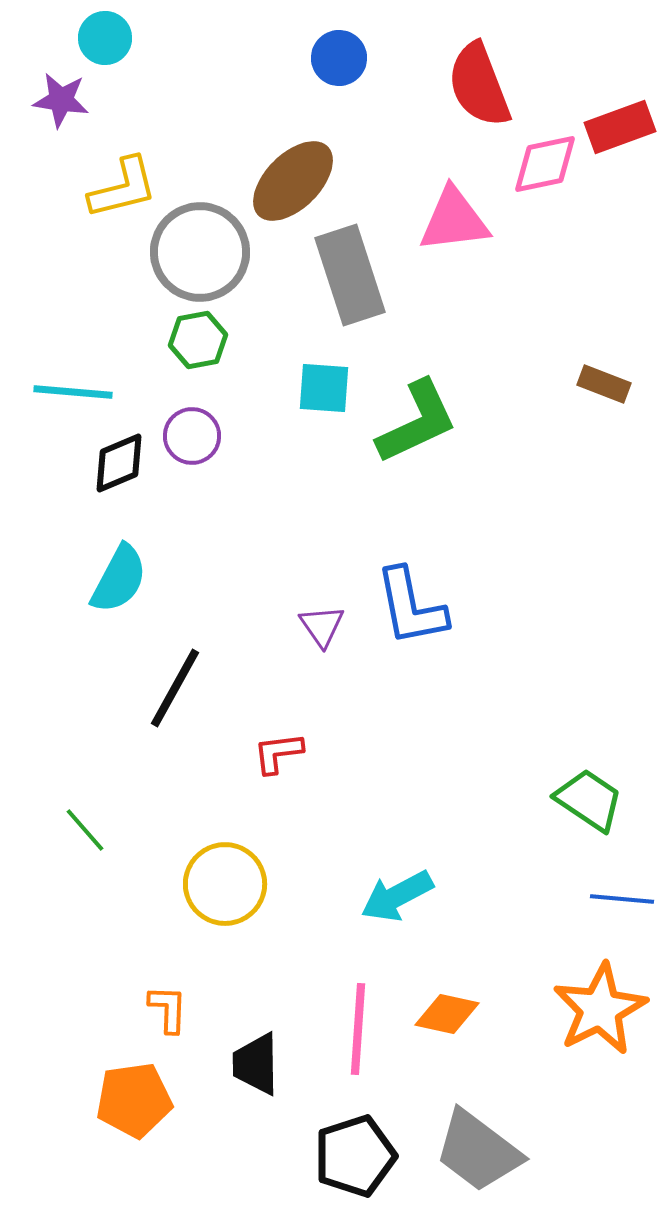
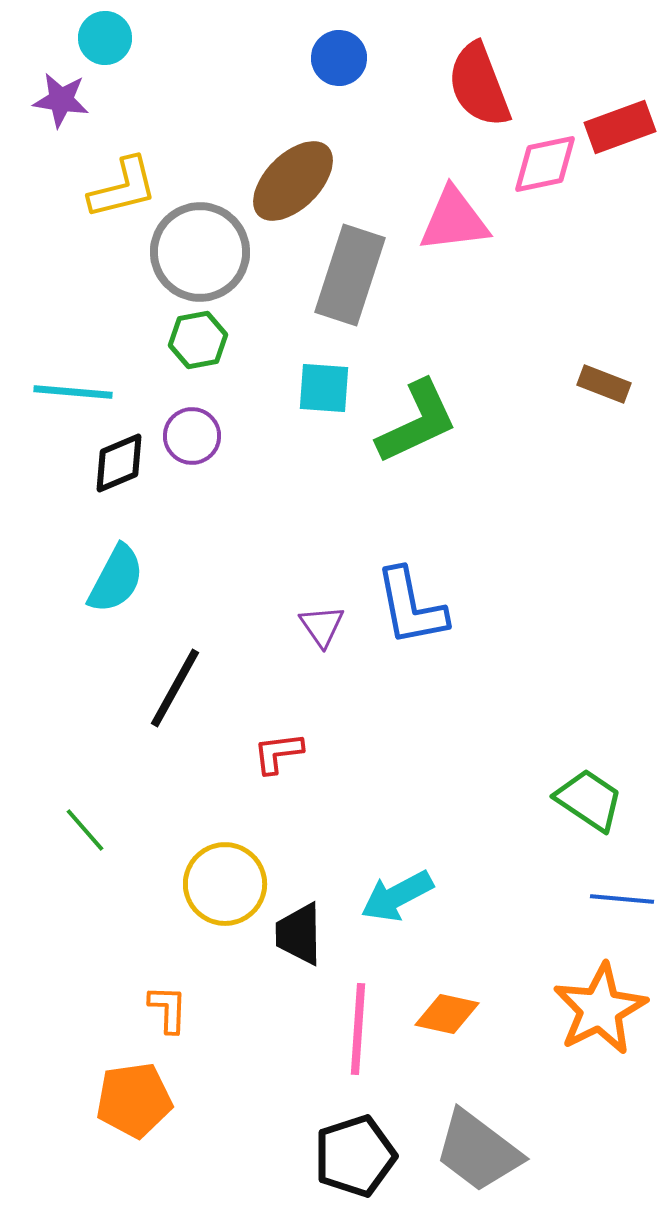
gray rectangle: rotated 36 degrees clockwise
cyan semicircle: moved 3 px left
black trapezoid: moved 43 px right, 130 px up
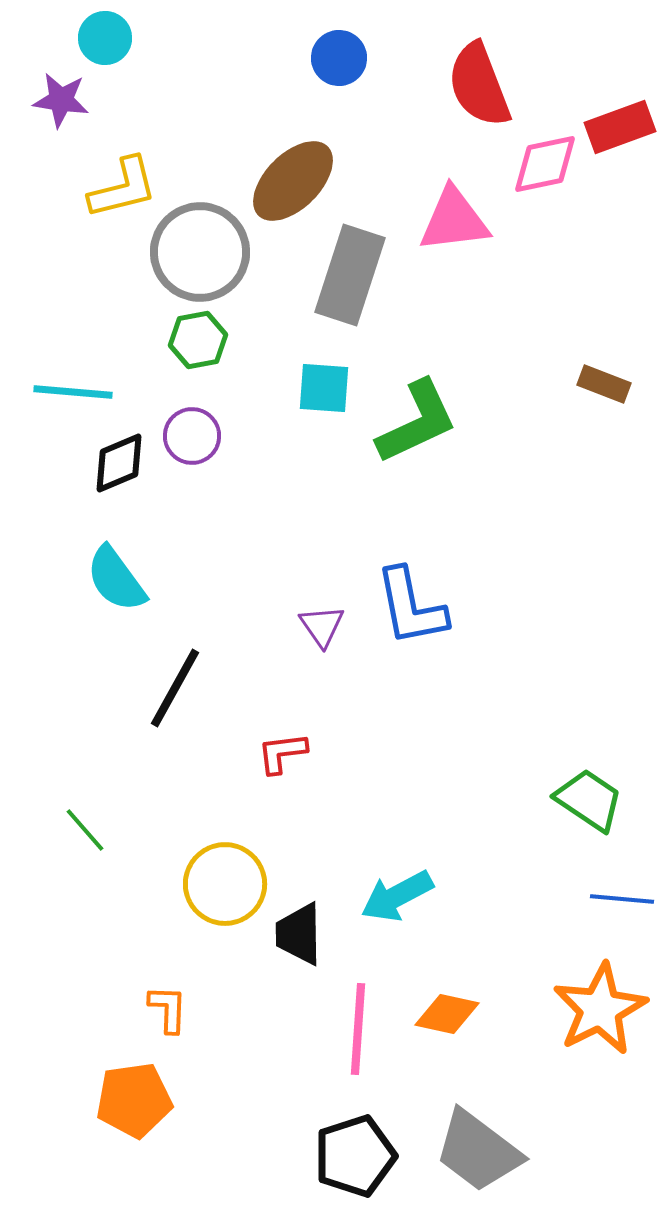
cyan semicircle: rotated 116 degrees clockwise
red L-shape: moved 4 px right
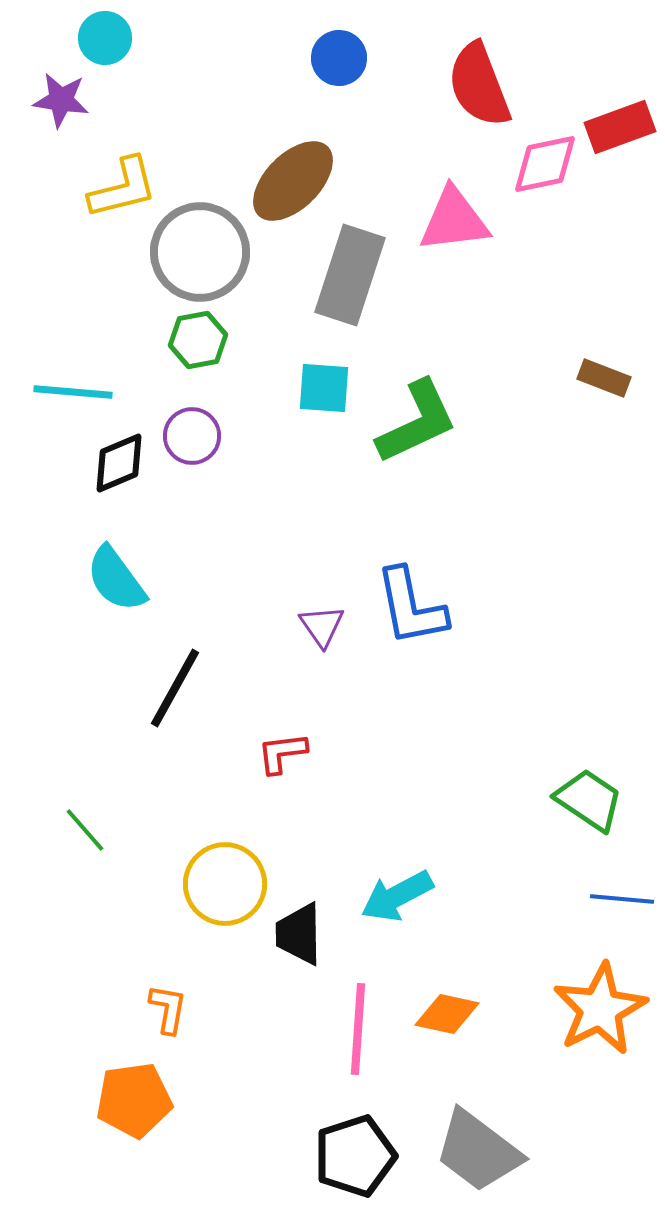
brown rectangle: moved 6 px up
orange L-shape: rotated 8 degrees clockwise
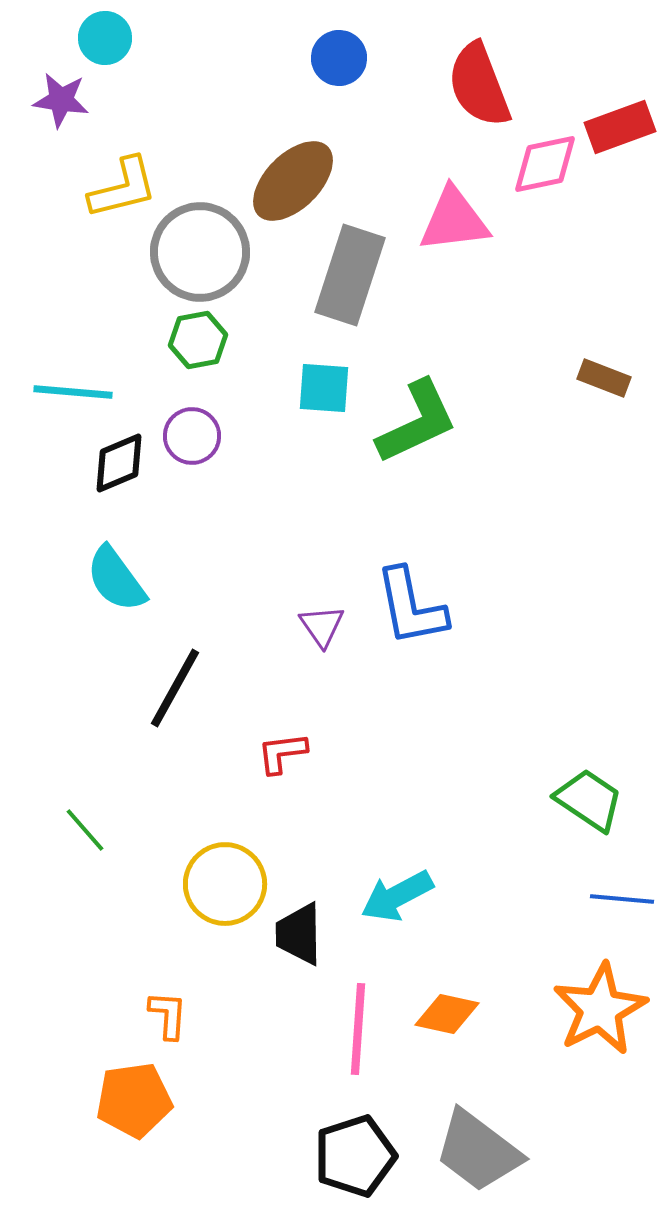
orange L-shape: moved 6 px down; rotated 6 degrees counterclockwise
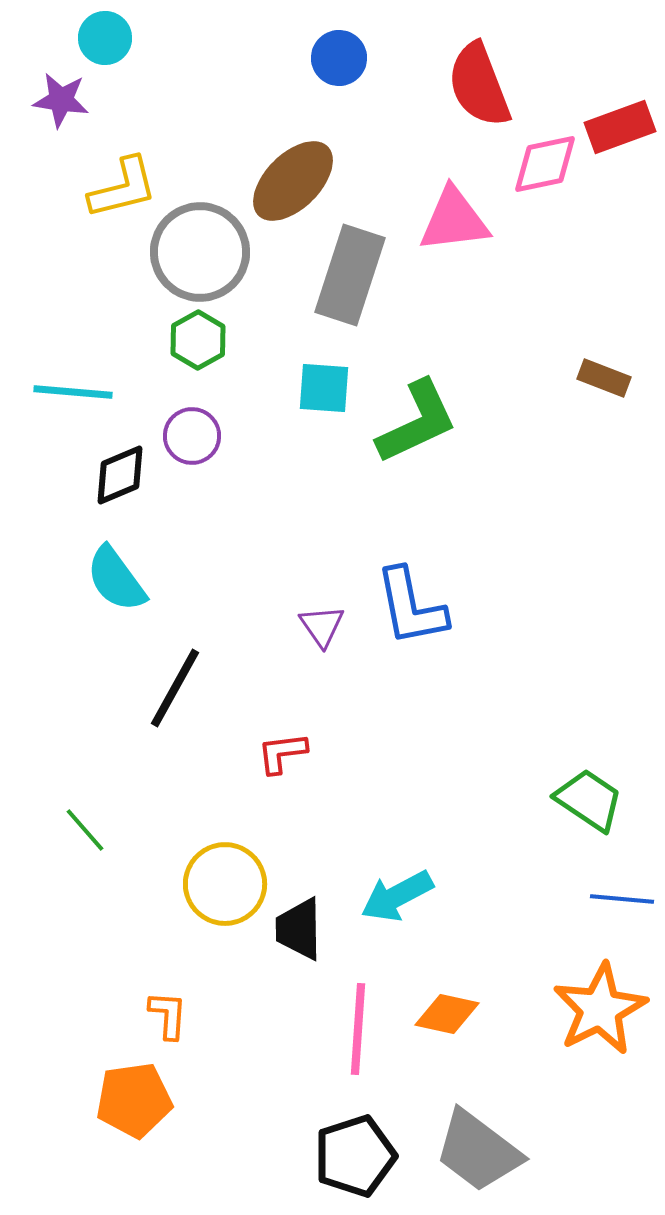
green hexagon: rotated 18 degrees counterclockwise
black diamond: moved 1 px right, 12 px down
black trapezoid: moved 5 px up
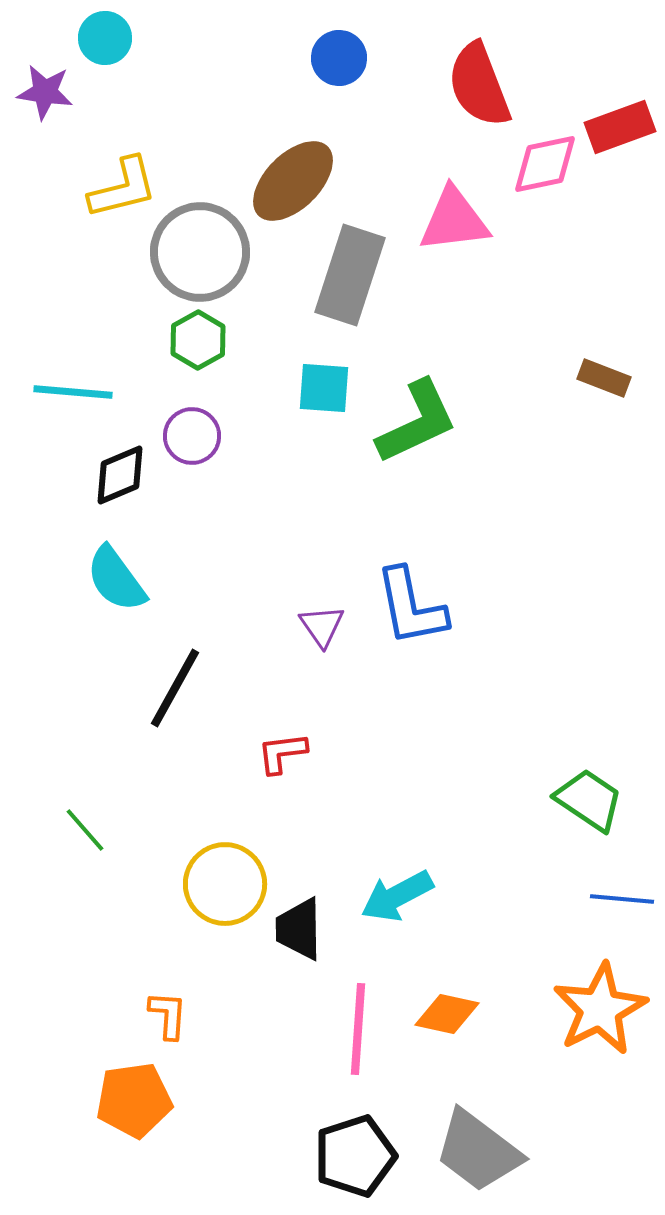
purple star: moved 16 px left, 8 px up
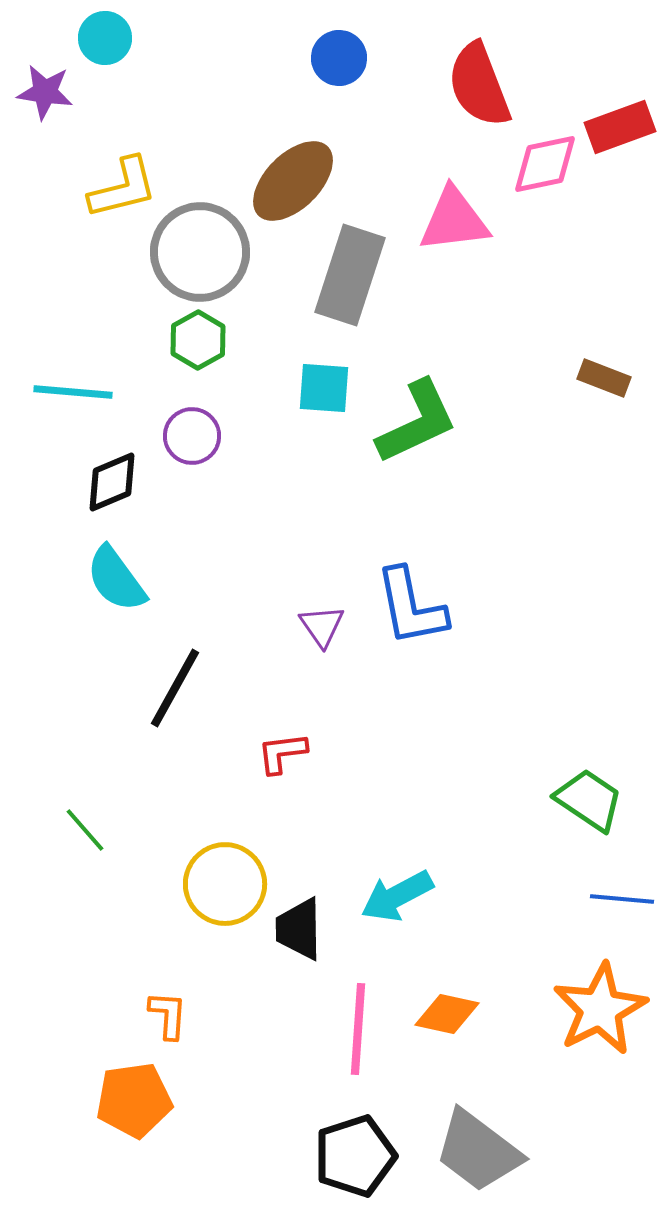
black diamond: moved 8 px left, 7 px down
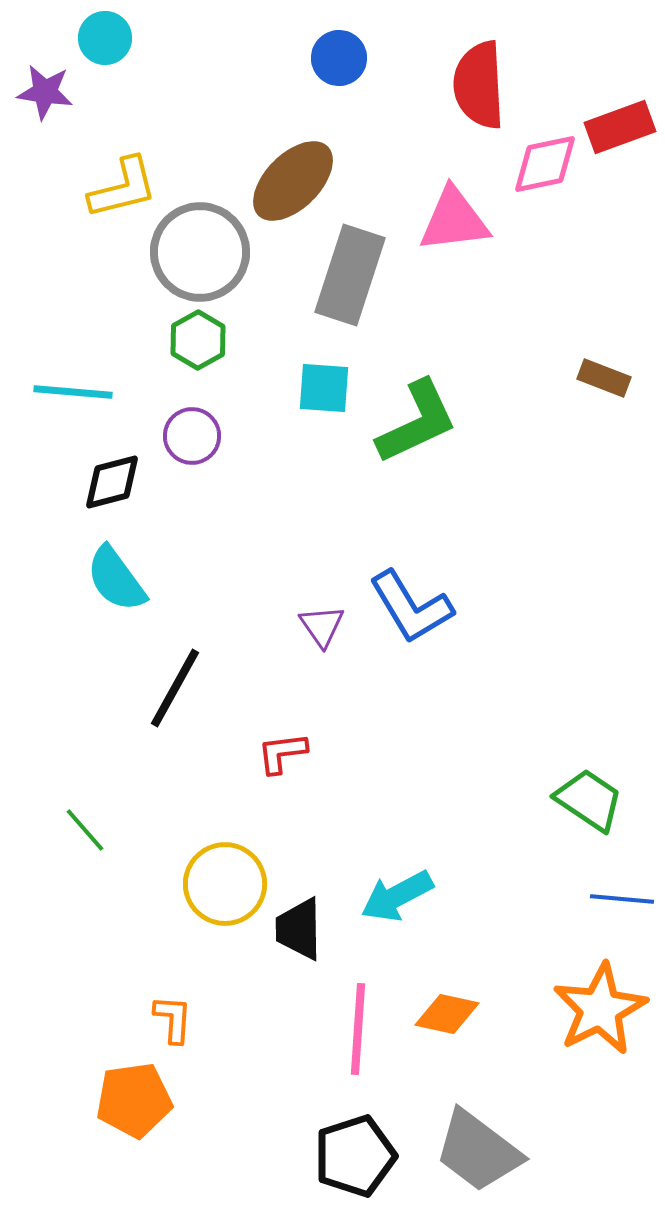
red semicircle: rotated 18 degrees clockwise
black diamond: rotated 8 degrees clockwise
blue L-shape: rotated 20 degrees counterclockwise
orange L-shape: moved 5 px right, 4 px down
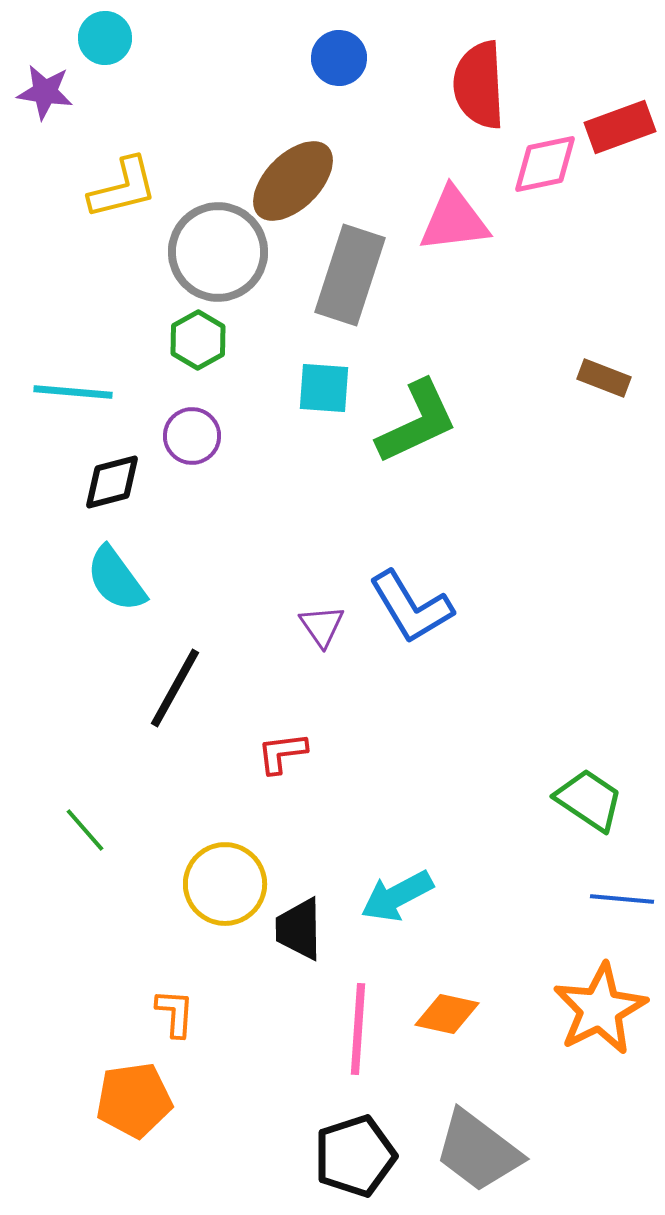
gray circle: moved 18 px right
orange L-shape: moved 2 px right, 6 px up
